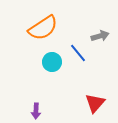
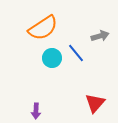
blue line: moved 2 px left
cyan circle: moved 4 px up
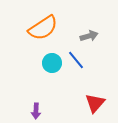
gray arrow: moved 11 px left
blue line: moved 7 px down
cyan circle: moved 5 px down
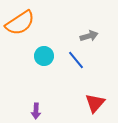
orange semicircle: moved 23 px left, 5 px up
cyan circle: moved 8 px left, 7 px up
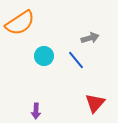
gray arrow: moved 1 px right, 2 px down
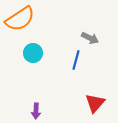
orange semicircle: moved 4 px up
gray arrow: rotated 42 degrees clockwise
cyan circle: moved 11 px left, 3 px up
blue line: rotated 54 degrees clockwise
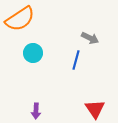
red triangle: moved 6 px down; rotated 15 degrees counterclockwise
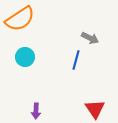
cyan circle: moved 8 px left, 4 px down
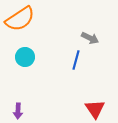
purple arrow: moved 18 px left
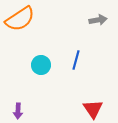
gray arrow: moved 8 px right, 18 px up; rotated 36 degrees counterclockwise
cyan circle: moved 16 px right, 8 px down
red triangle: moved 2 px left
